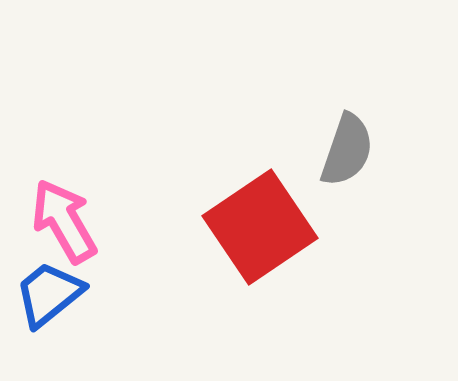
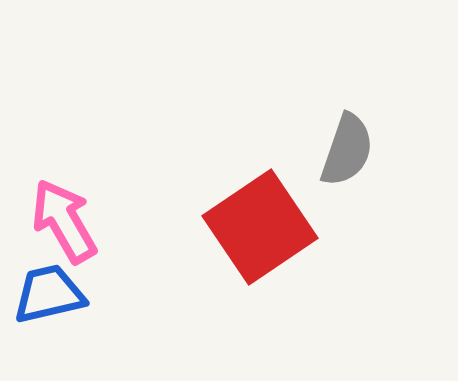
blue trapezoid: rotated 26 degrees clockwise
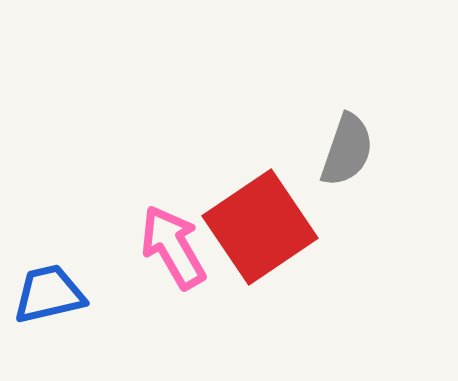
pink arrow: moved 109 px right, 26 px down
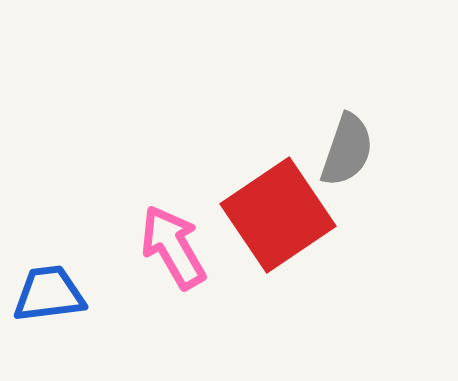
red square: moved 18 px right, 12 px up
blue trapezoid: rotated 6 degrees clockwise
